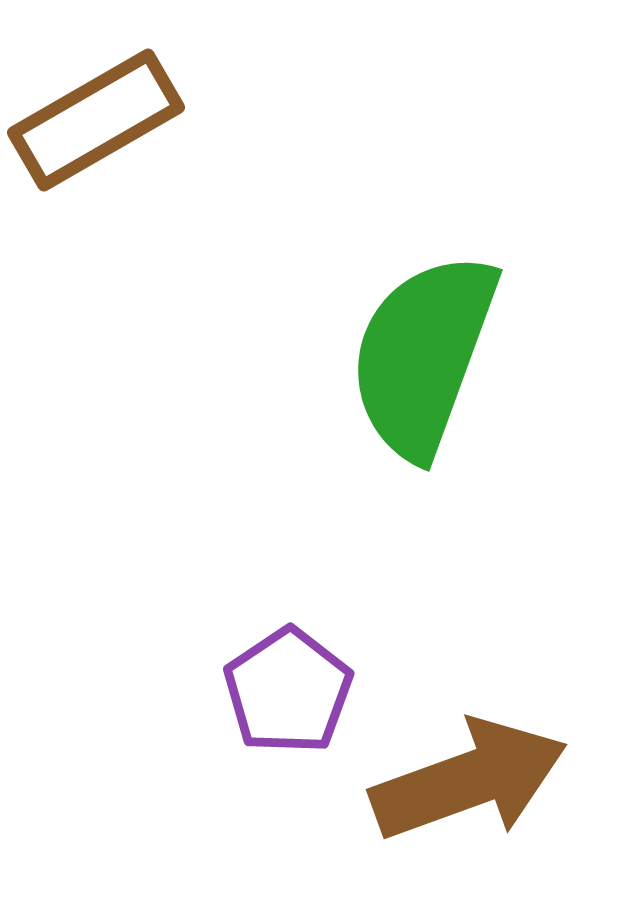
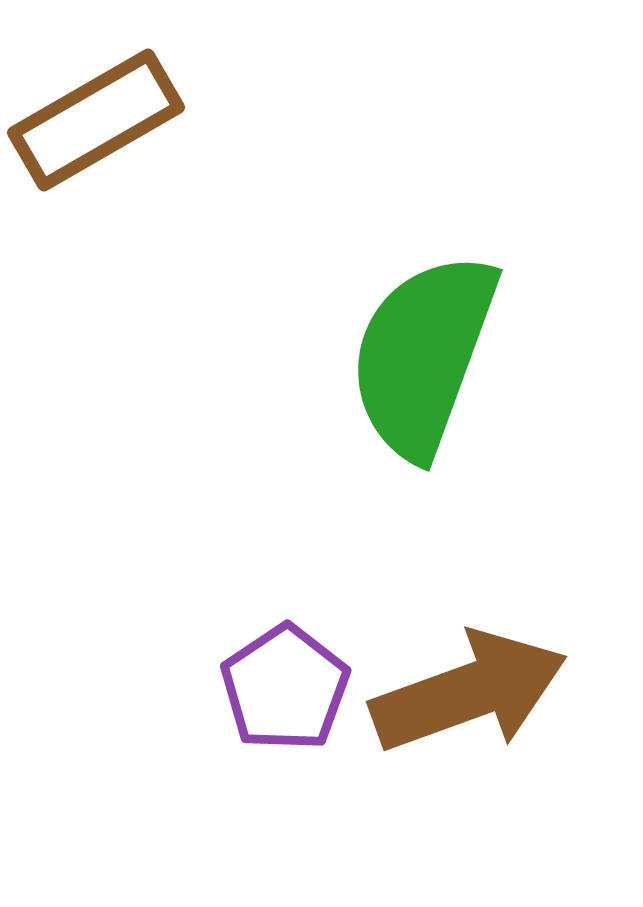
purple pentagon: moved 3 px left, 3 px up
brown arrow: moved 88 px up
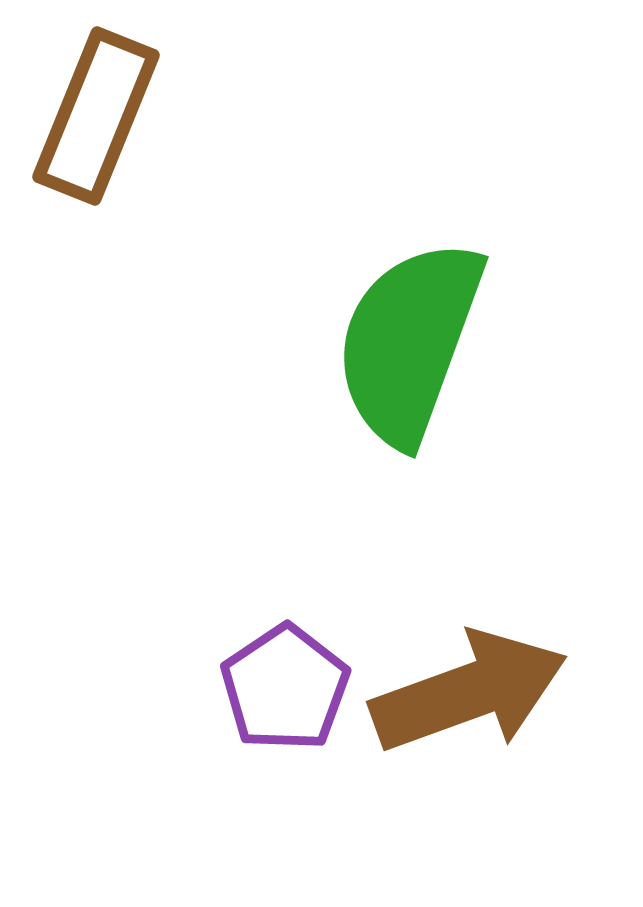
brown rectangle: moved 4 px up; rotated 38 degrees counterclockwise
green semicircle: moved 14 px left, 13 px up
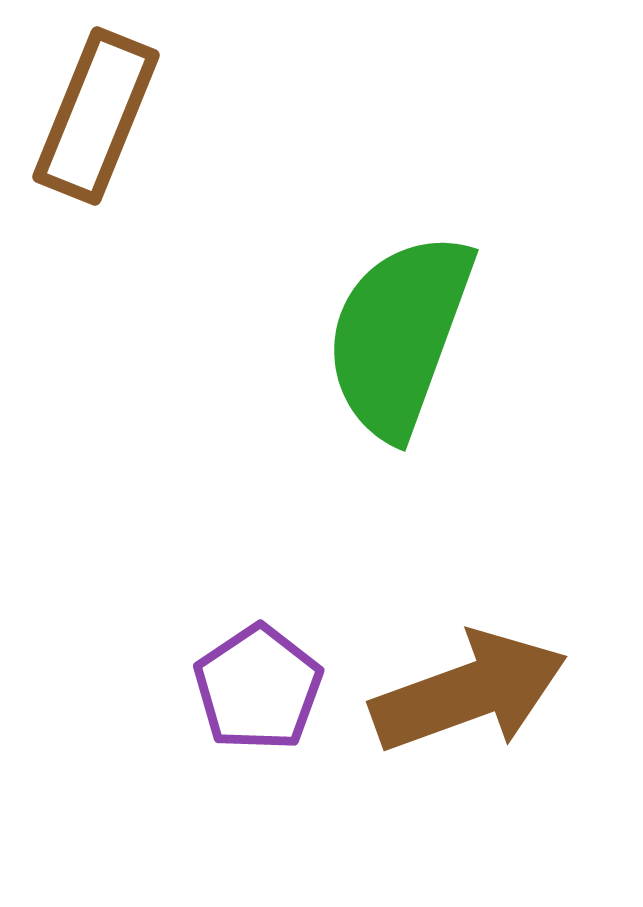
green semicircle: moved 10 px left, 7 px up
purple pentagon: moved 27 px left
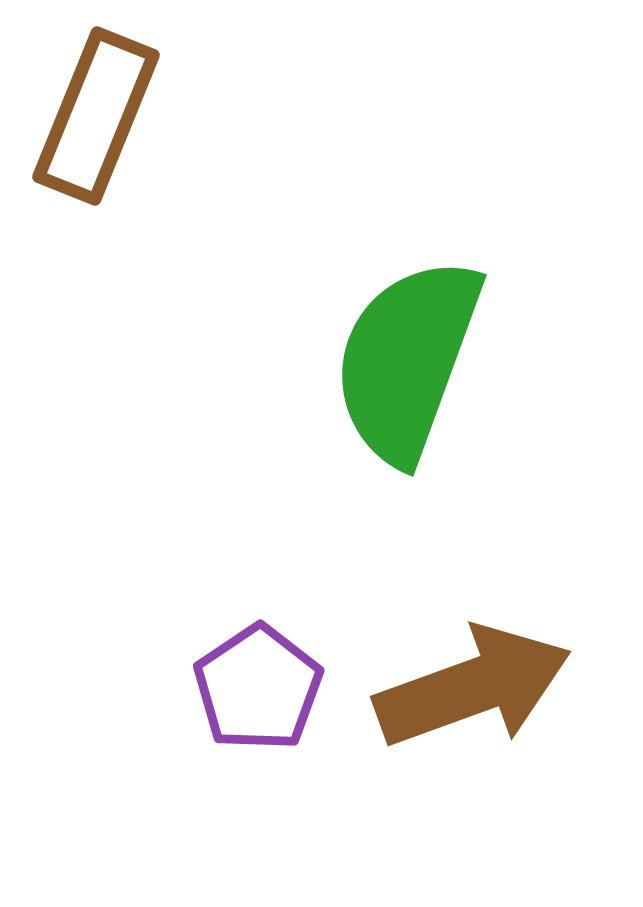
green semicircle: moved 8 px right, 25 px down
brown arrow: moved 4 px right, 5 px up
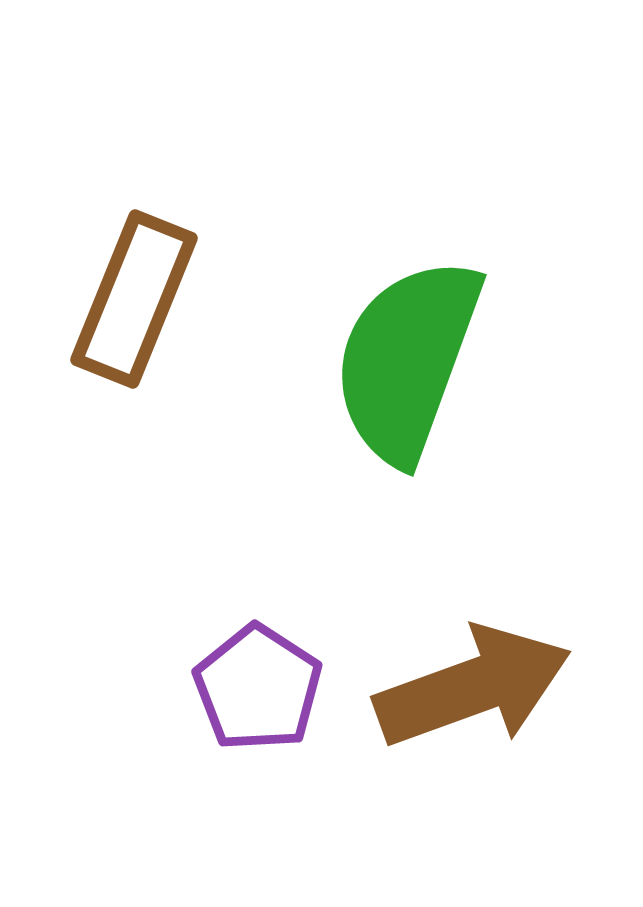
brown rectangle: moved 38 px right, 183 px down
purple pentagon: rotated 5 degrees counterclockwise
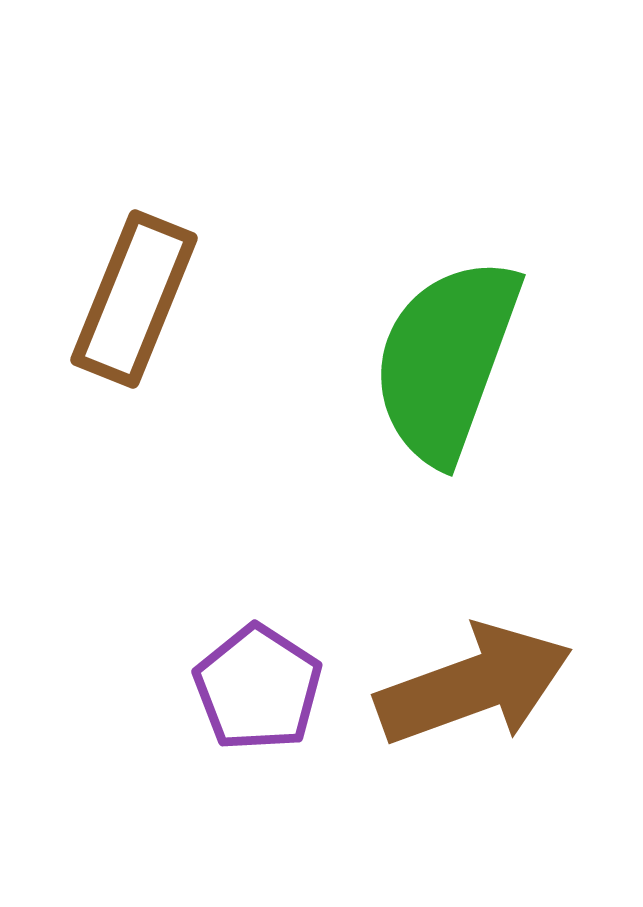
green semicircle: moved 39 px right
brown arrow: moved 1 px right, 2 px up
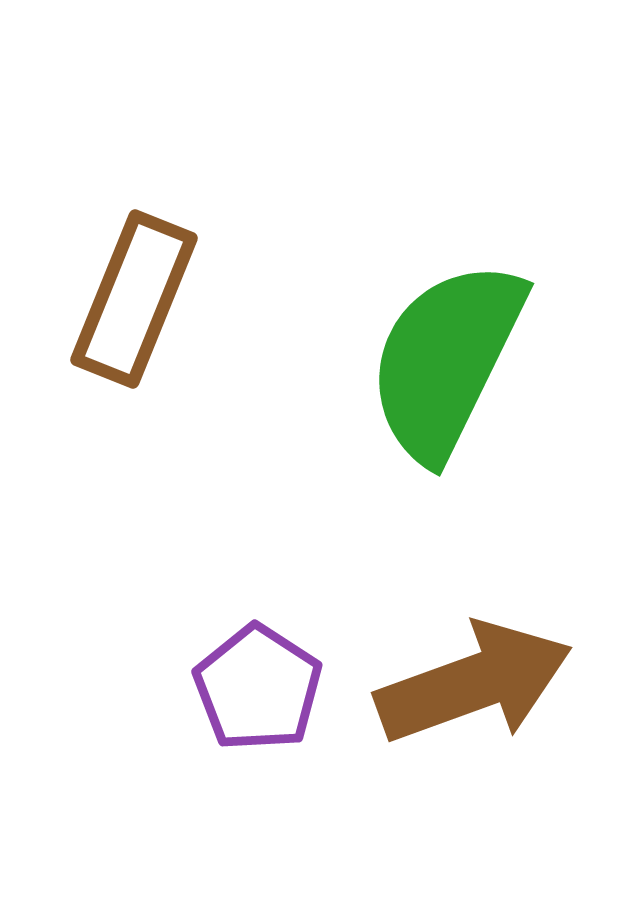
green semicircle: rotated 6 degrees clockwise
brown arrow: moved 2 px up
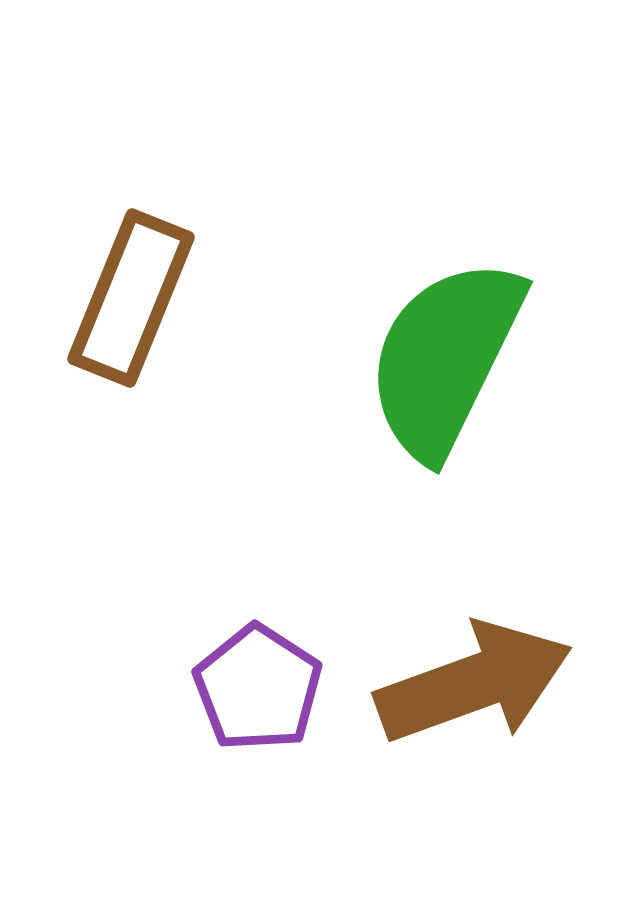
brown rectangle: moved 3 px left, 1 px up
green semicircle: moved 1 px left, 2 px up
